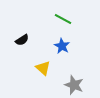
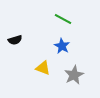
black semicircle: moved 7 px left; rotated 16 degrees clockwise
yellow triangle: rotated 21 degrees counterclockwise
gray star: moved 10 px up; rotated 24 degrees clockwise
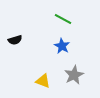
yellow triangle: moved 13 px down
